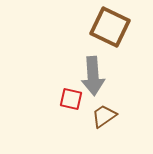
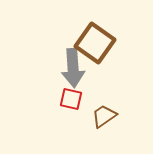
brown square: moved 15 px left, 16 px down; rotated 9 degrees clockwise
gray arrow: moved 20 px left, 8 px up
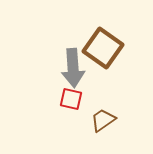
brown square: moved 8 px right, 5 px down
brown trapezoid: moved 1 px left, 4 px down
